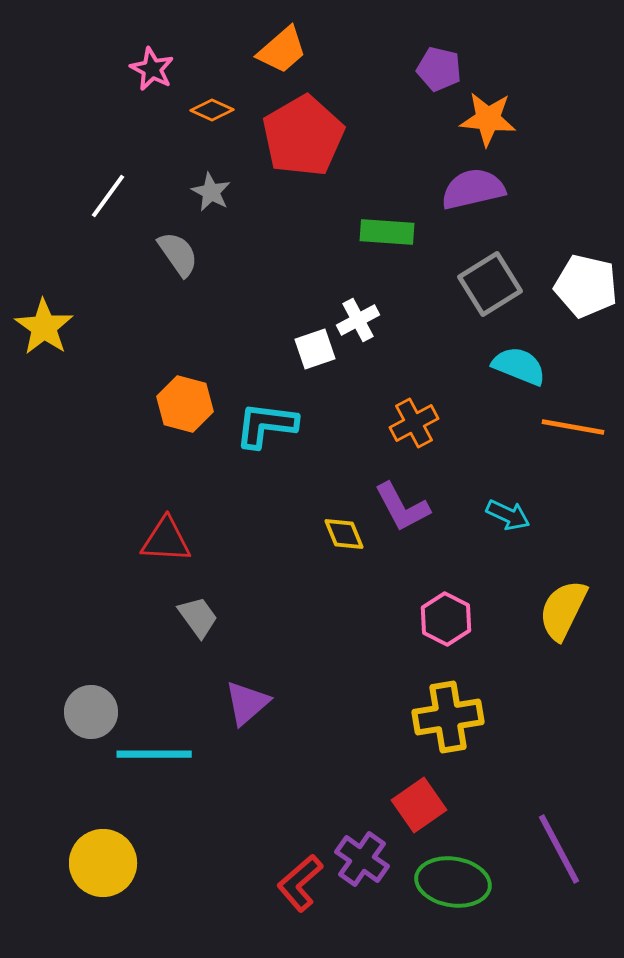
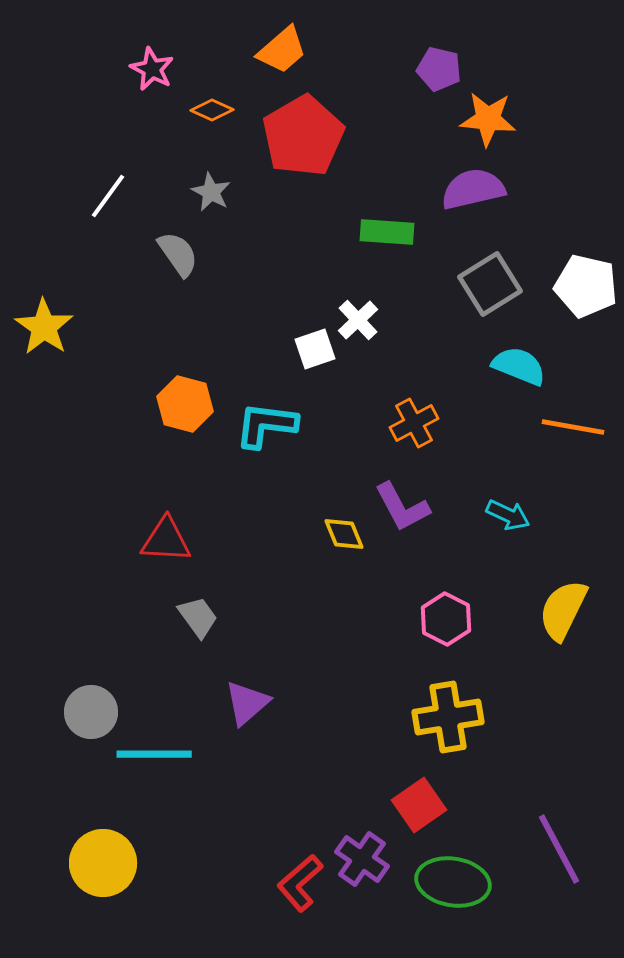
white cross: rotated 15 degrees counterclockwise
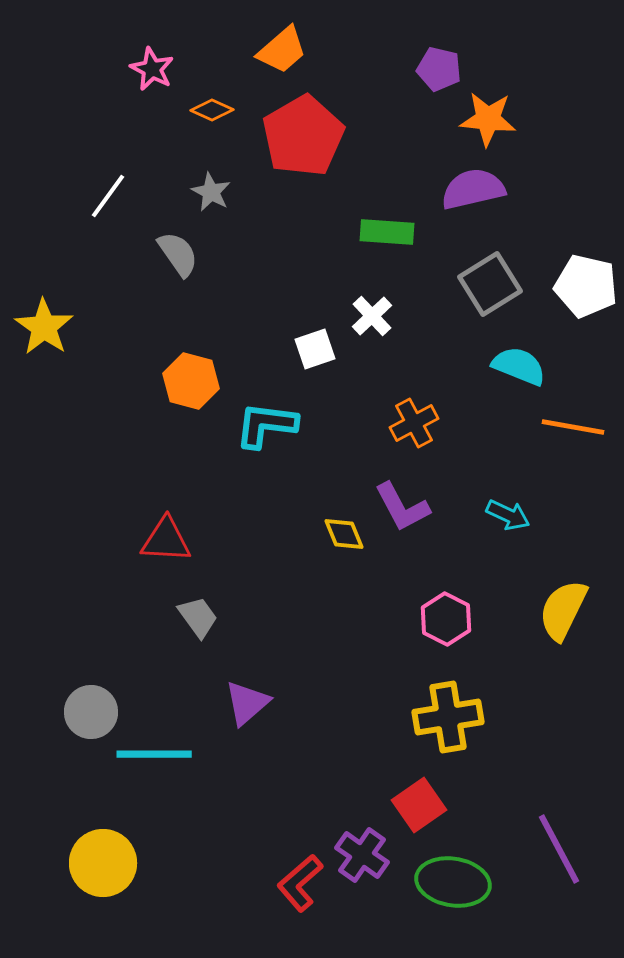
white cross: moved 14 px right, 4 px up
orange hexagon: moved 6 px right, 23 px up
purple cross: moved 4 px up
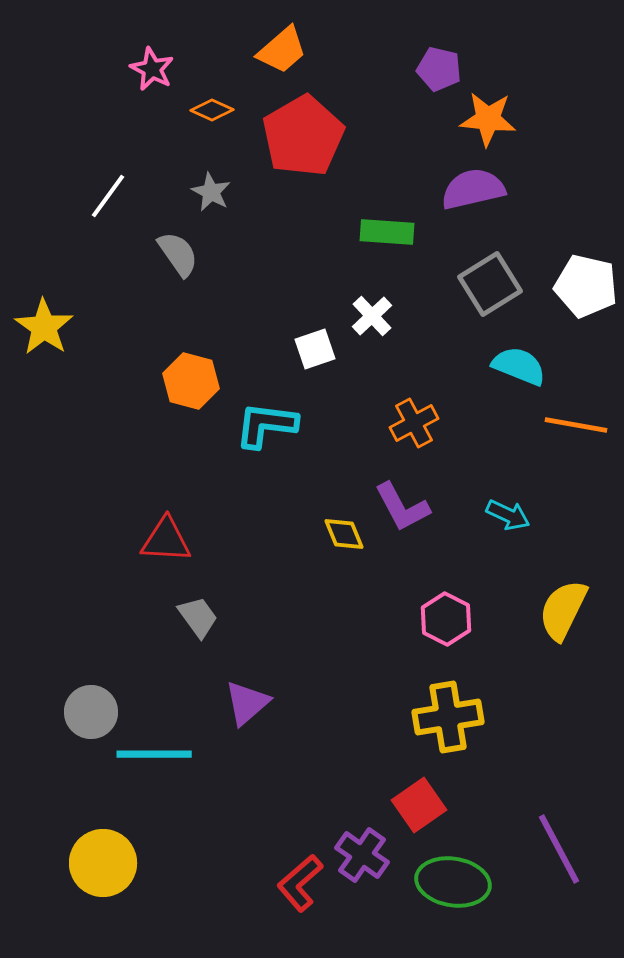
orange line: moved 3 px right, 2 px up
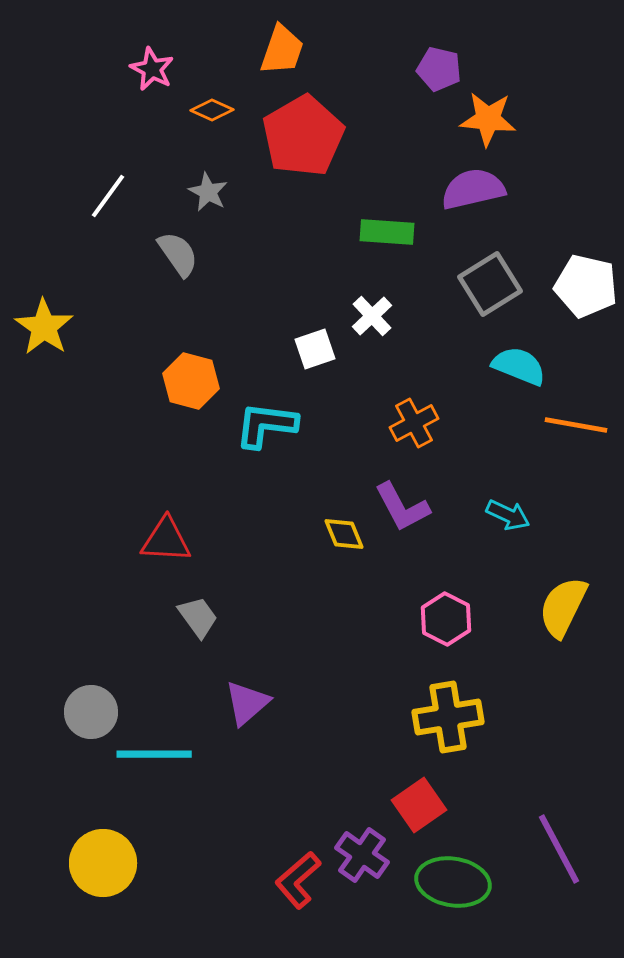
orange trapezoid: rotated 30 degrees counterclockwise
gray star: moved 3 px left
yellow semicircle: moved 3 px up
red L-shape: moved 2 px left, 3 px up
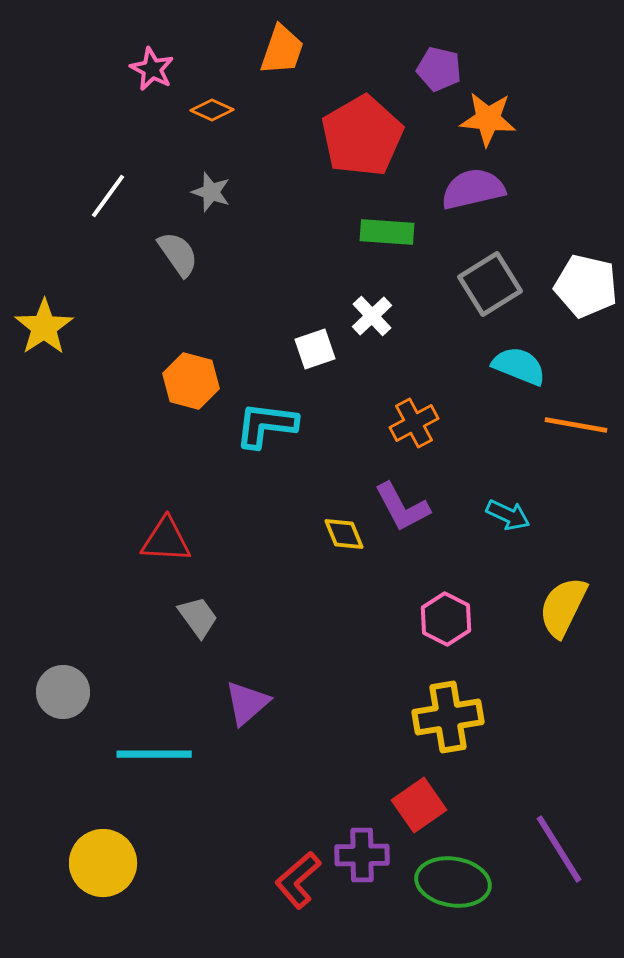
red pentagon: moved 59 px right
gray star: moved 3 px right; rotated 9 degrees counterclockwise
yellow star: rotated 4 degrees clockwise
gray circle: moved 28 px left, 20 px up
purple line: rotated 4 degrees counterclockwise
purple cross: rotated 36 degrees counterclockwise
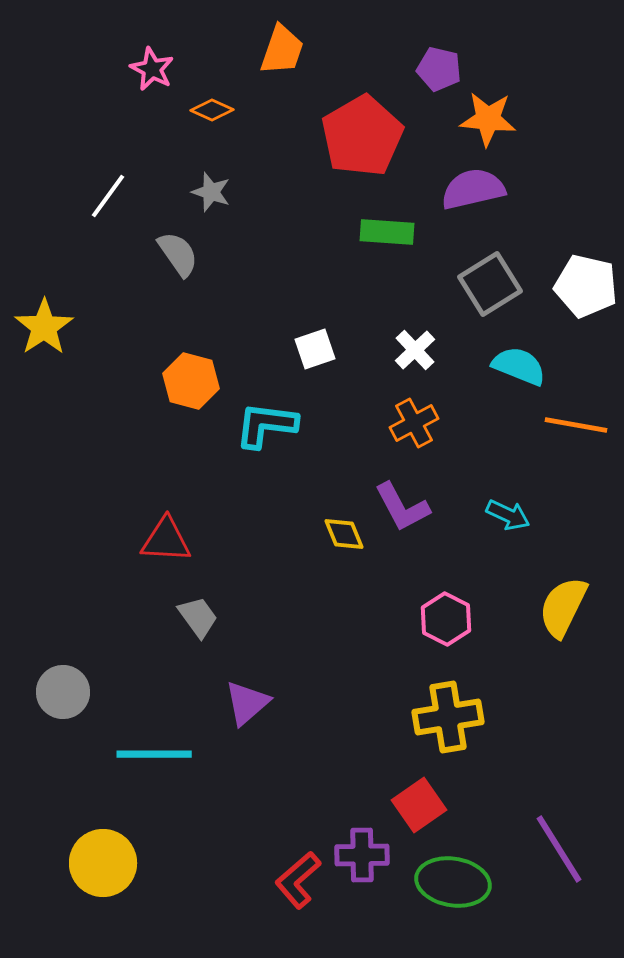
white cross: moved 43 px right, 34 px down
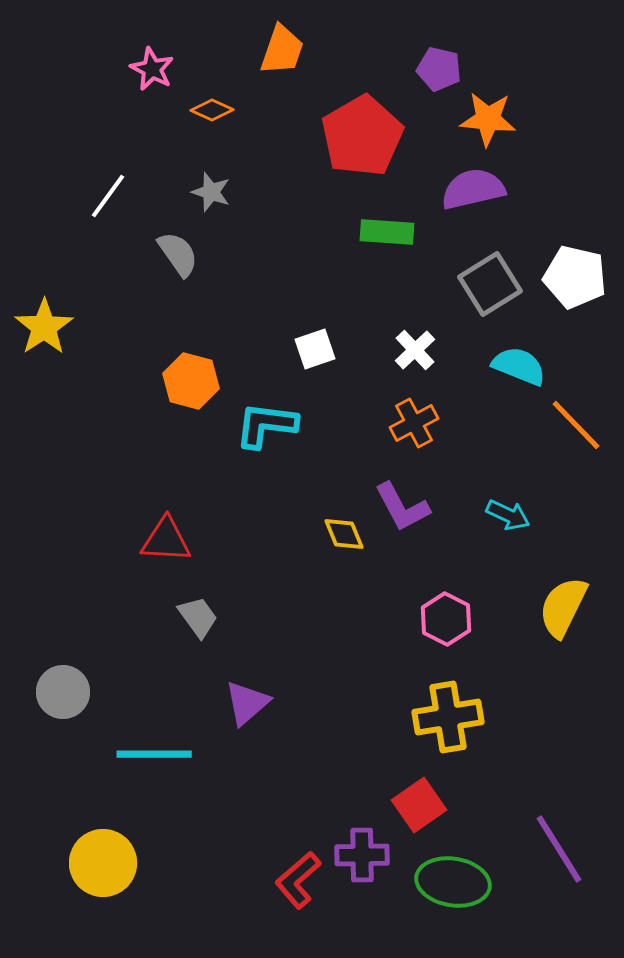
white pentagon: moved 11 px left, 9 px up
orange line: rotated 36 degrees clockwise
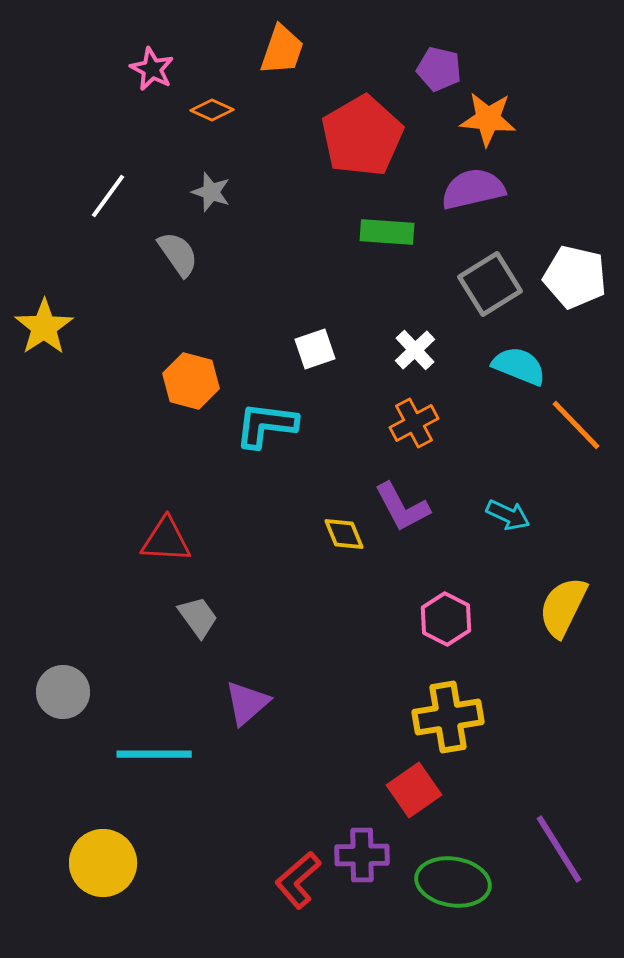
red square: moved 5 px left, 15 px up
